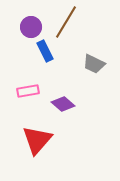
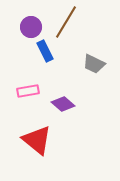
red triangle: rotated 32 degrees counterclockwise
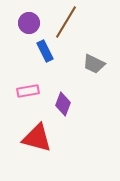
purple circle: moved 2 px left, 4 px up
purple diamond: rotated 70 degrees clockwise
red triangle: moved 2 px up; rotated 24 degrees counterclockwise
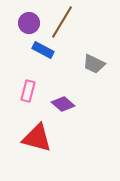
brown line: moved 4 px left
blue rectangle: moved 2 px left, 1 px up; rotated 35 degrees counterclockwise
pink rectangle: rotated 65 degrees counterclockwise
purple diamond: rotated 70 degrees counterclockwise
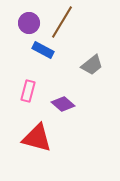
gray trapezoid: moved 2 px left, 1 px down; rotated 65 degrees counterclockwise
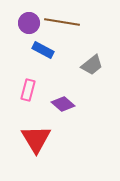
brown line: rotated 68 degrees clockwise
pink rectangle: moved 1 px up
red triangle: moved 1 px left, 1 px down; rotated 44 degrees clockwise
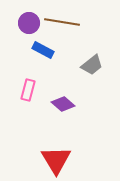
red triangle: moved 20 px right, 21 px down
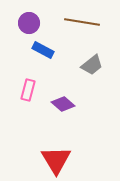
brown line: moved 20 px right
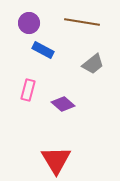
gray trapezoid: moved 1 px right, 1 px up
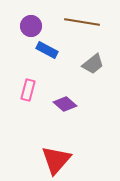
purple circle: moved 2 px right, 3 px down
blue rectangle: moved 4 px right
purple diamond: moved 2 px right
red triangle: rotated 12 degrees clockwise
